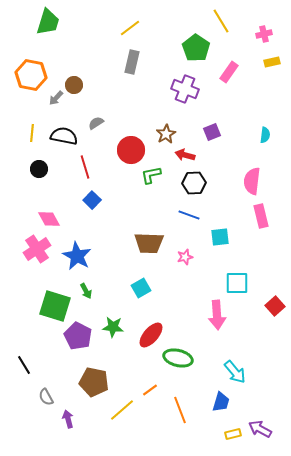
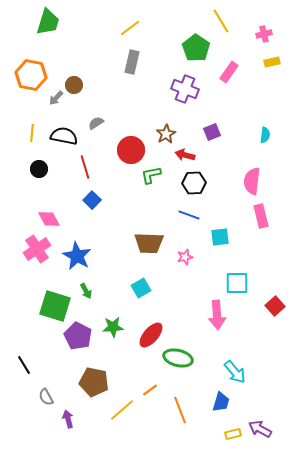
green star at (113, 327): rotated 10 degrees counterclockwise
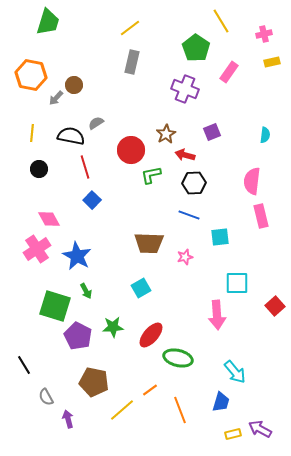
black semicircle at (64, 136): moved 7 px right
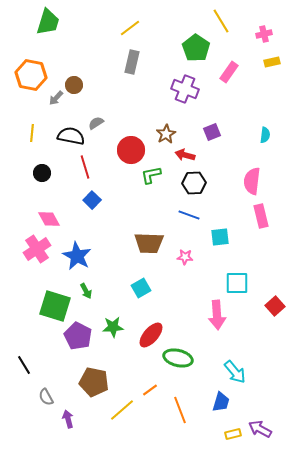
black circle at (39, 169): moved 3 px right, 4 px down
pink star at (185, 257): rotated 21 degrees clockwise
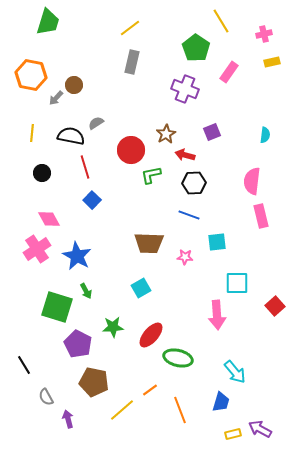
cyan square at (220, 237): moved 3 px left, 5 px down
green square at (55, 306): moved 2 px right, 1 px down
purple pentagon at (78, 336): moved 8 px down
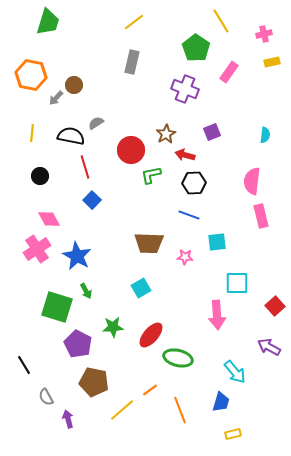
yellow line at (130, 28): moved 4 px right, 6 px up
black circle at (42, 173): moved 2 px left, 3 px down
purple arrow at (260, 429): moved 9 px right, 82 px up
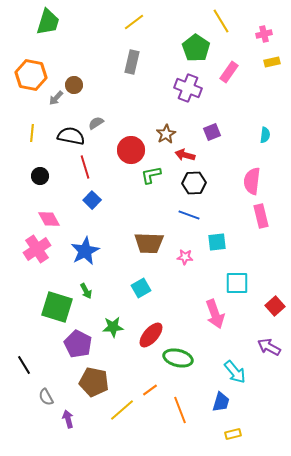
purple cross at (185, 89): moved 3 px right, 1 px up
blue star at (77, 256): moved 8 px right, 5 px up; rotated 16 degrees clockwise
pink arrow at (217, 315): moved 2 px left, 1 px up; rotated 16 degrees counterclockwise
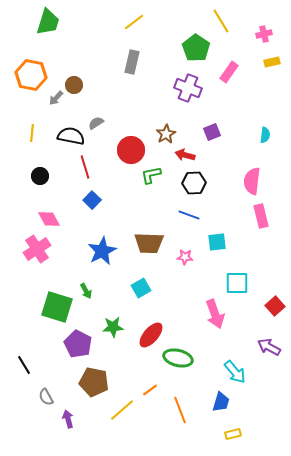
blue star at (85, 251): moved 17 px right
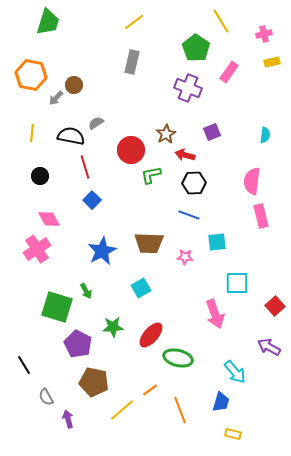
yellow rectangle at (233, 434): rotated 28 degrees clockwise
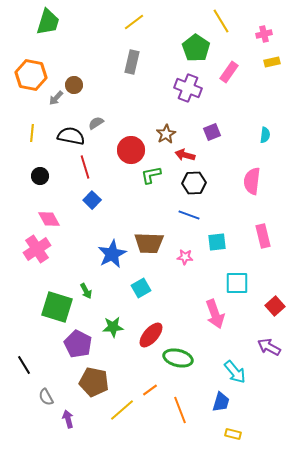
pink rectangle at (261, 216): moved 2 px right, 20 px down
blue star at (102, 251): moved 10 px right, 3 px down
